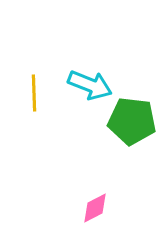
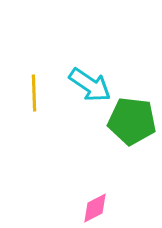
cyan arrow: rotated 12 degrees clockwise
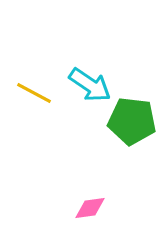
yellow line: rotated 60 degrees counterclockwise
pink diamond: moved 5 px left; rotated 20 degrees clockwise
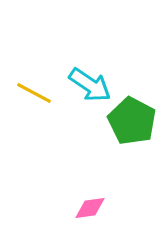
green pentagon: rotated 21 degrees clockwise
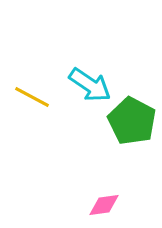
yellow line: moved 2 px left, 4 px down
pink diamond: moved 14 px right, 3 px up
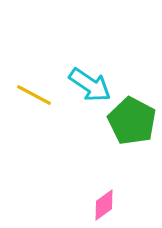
yellow line: moved 2 px right, 2 px up
pink diamond: rotated 28 degrees counterclockwise
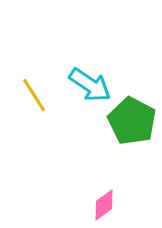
yellow line: rotated 30 degrees clockwise
